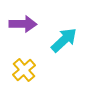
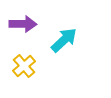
yellow cross: moved 4 px up
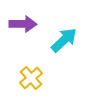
yellow cross: moved 7 px right, 12 px down
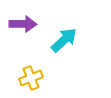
yellow cross: rotated 20 degrees clockwise
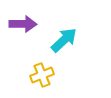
yellow cross: moved 11 px right, 3 px up
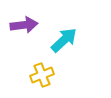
purple arrow: moved 1 px right, 1 px down; rotated 8 degrees counterclockwise
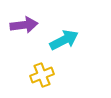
cyan arrow: rotated 16 degrees clockwise
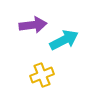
purple arrow: moved 9 px right
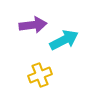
yellow cross: moved 2 px left
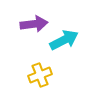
purple arrow: moved 1 px right, 1 px up
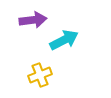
purple arrow: moved 1 px left, 4 px up
